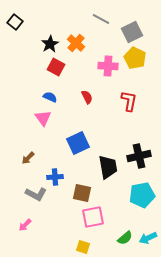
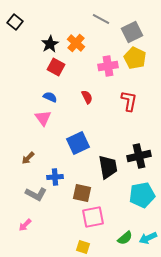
pink cross: rotated 12 degrees counterclockwise
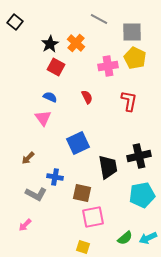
gray line: moved 2 px left
gray square: rotated 25 degrees clockwise
blue cross: rotated 14 degrees clockwise
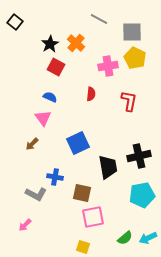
red semicircle: moved 4 px right, 3 px up; rotated 32 degrees clockwise
brown arrow: moved 4 px right, 14 px up
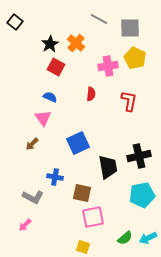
gray square: moved 2 px left, 4 px up
gray L-shape: moved 3 px left, 3 px down
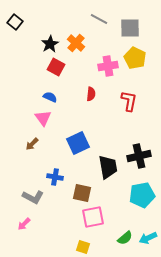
pink arrow: moved 1 px left, 1 px up
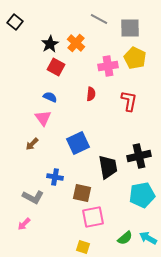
cyan arrow: rotated 54 degrees clockwise
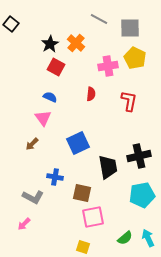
black square: moved 4 px left, 2 px down
cyan arrow: rotated 36 degrees clockwise
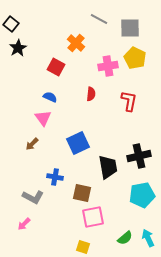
black star: moved 32 px left, 4 px down
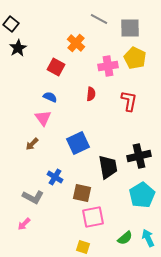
blue cross: rotated 21 degrees clockwise
cyan pentagon: rotated 20 degrees counterclockwise
